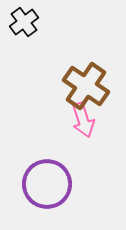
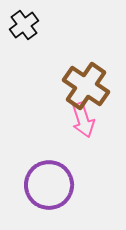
black cross: moved 3 px down
purple circle: moved 2 px right, 1 px down
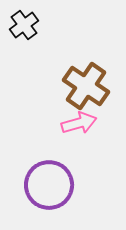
pink arrow: moved 4 px left, 3 px down; rotated 88 degrees counterclockwise
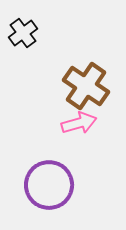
black cross: moved 1 px left, 8 px down
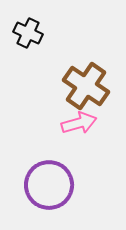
black cross: moved 5 px right; rotated 28 degrees counterclockwise
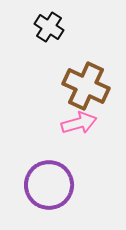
black cross: moved 21 px right, 6 px up; rotated 8 degrees clockwise
brown cross: rotated 9 degrees counterclockwise
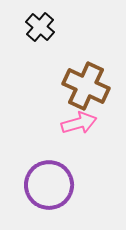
black cross: moved 9 px left; rotated 8 degrees clockwise
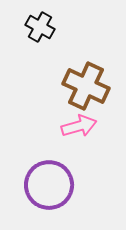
black cross: rotated 12 degrees counterclockwise
pink arrow: moved 3 px down
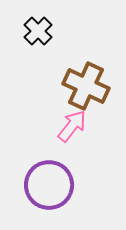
black cross: moved 2 px left, 4 px down; rotated 16 degrees clockwise
pink arrow: moved 7 px left; rotated 36 degrees counterclockwise
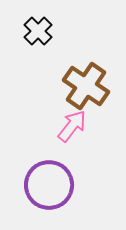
brown cross: rotated 9 degrees clockwise
